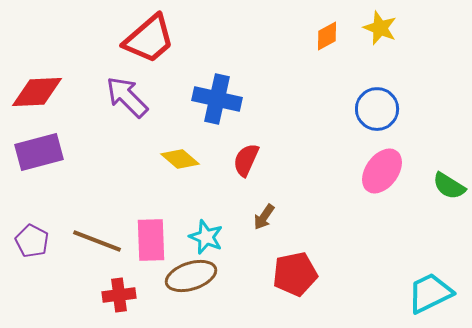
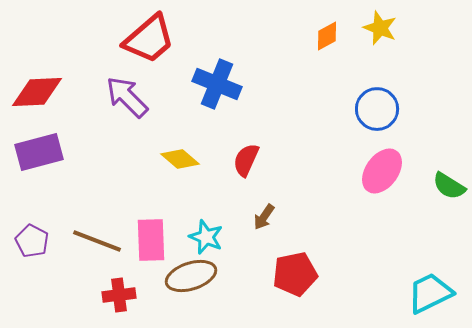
blue cross: moved 15 px up; rotated 9 degrees clockwise
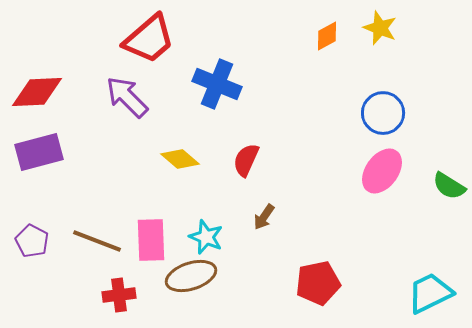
blue circle: moved 6 px right, 4 px down
red pentagon: moved 23 px right, 9 px down
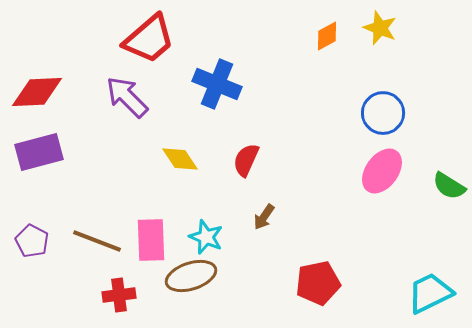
yellow diamond: rotated 15 degrees clockwise
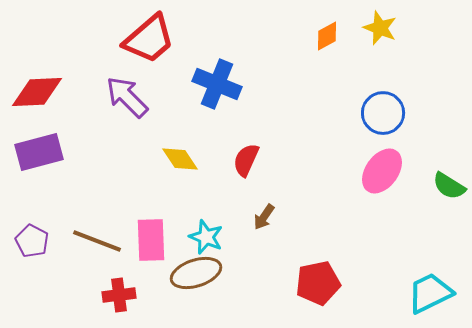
brown ellipse: moved 5 px right, 3 px up
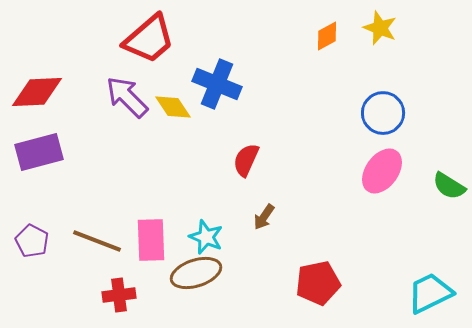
yellow diamond: moved 7 px left, 52 px up
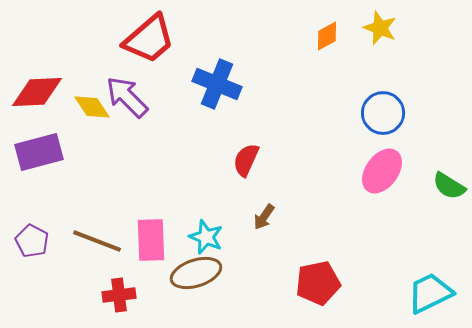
yellow diamond: moved 81 px left
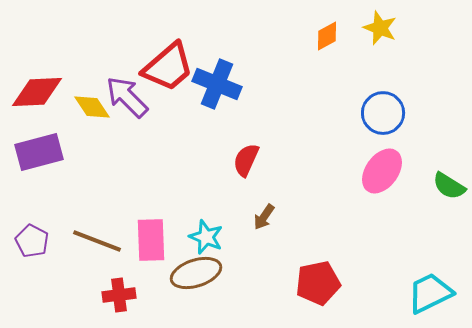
red trapezoid: moved 19 px right, 28 px down
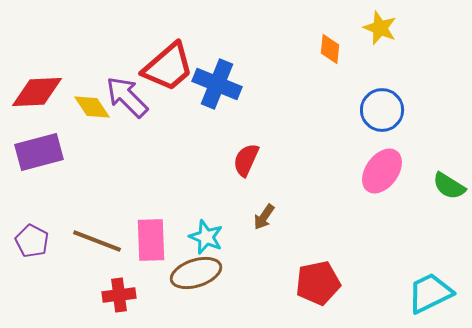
orange diamond: moved 3 px right, 13 px down; rotated 56 degrees counterclockwise
blue circle: moved 1 px left, 3 px up
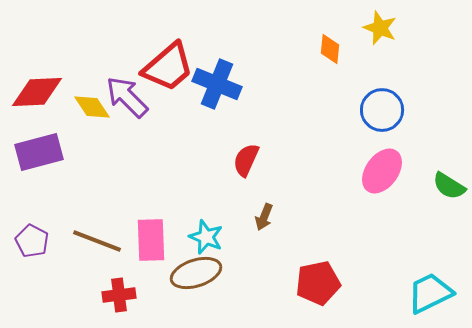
brown arrow: rotated 12 degrees counterclockwise
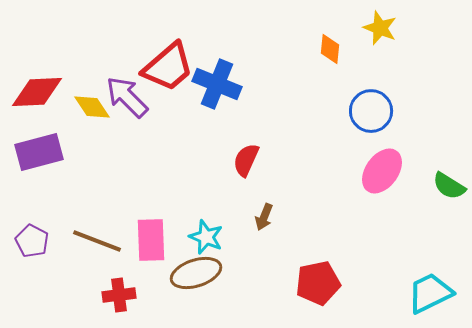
blue circle: moved 11 px left, 1 px down
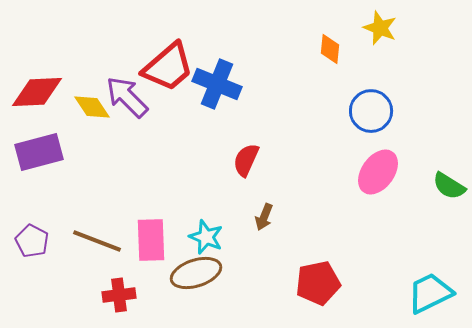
pink ellipse: moved 4 px left, 1 px down
